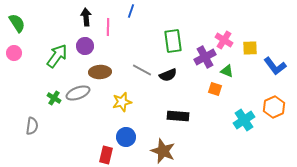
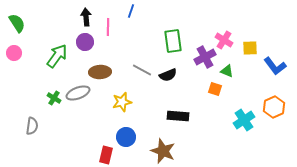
purple circle: moved 4 px up
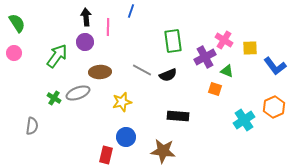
brown star: rotated 15 degrees counterclockwise
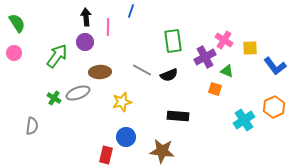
black semicircle: moved 1 px right
brown star: moved 1 px left
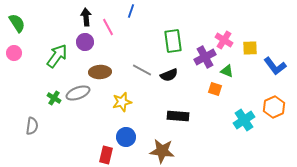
pink line: rotated 30 degrees counterclockwise
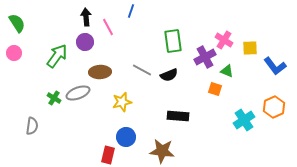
red rectangle: moved 2 px right
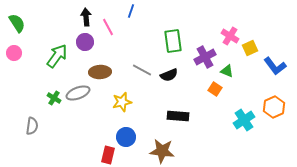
pink cross: moved 6 px right, 4 px up
yellow square: rotated 21 degrees counterclockwise
orange square: rotated 16 degrees clockwise
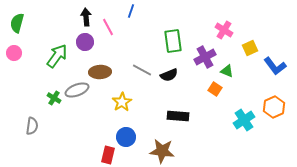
green semicircle: rotated 132 degrees counterclockwise
pink cross: moved 6 px left, 6 px up
gray ellipse: moved 1 px left, 3 px up
yellow star: rotated 18 degrees counterclockwise
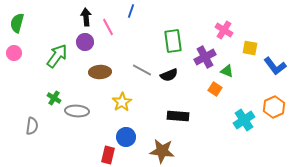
yellow square: rotated 35 degrees clockwise
gray ellipse: moved 21 px down; rotated 25 degrees clockwise
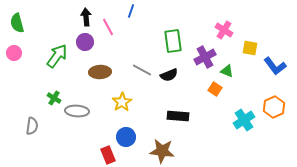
green semicircle: rotated 30 degrees counterclockwise
red rectangle: rotated 36 degrees counterclockwise
